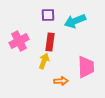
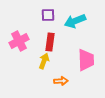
pink trapezoid: moved 7 px up
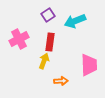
purple square: rotated 32 degrees counterclockwise
pink cross: moved 2 px up
pink trapezoid: moved 3 px right, 5 px down
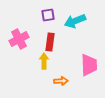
purple square: rotated 24 degrees clockwise
yellow arrow: rotated 21 degrees counterclockwise
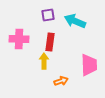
cyan arrow: rotated 45 degrees clockwise
pink cross: rotated 30 degrees clockwise
orange arrow: rotated 16 degrees counterclockwise
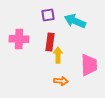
yellow arrow: moved 14 px right, 6 px up
orange arrow: rotated 24 degrees clockwise
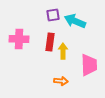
purple square: moved 5 px right
yellow arrow: moved 5 px right, 4 px up
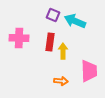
purple square: rotated 32 degrees clockwise
pink cross: moved 1 px up
pink trapezoid: moved 6 px down
